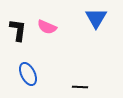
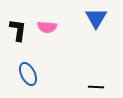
pink semicircle: rotated 18 degrees counterclockwise
black line: moved 16 px right
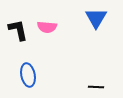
black L-shape: rotated 20 degrees counterclockwise
blue ellipse: moved 1 px down; rotated 15 degrees clockwise
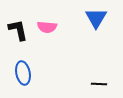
blue ellipse: moved 5 px left, 2 px up
black line: moved 3 px right, 3 px up
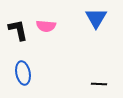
pink semicircle: moved 1 px left, 1 px up
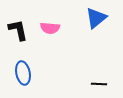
blue triangle: rotated 20 degrees clockwise
pink semicircle: moved 4 px right, 2 px down
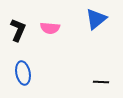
blue triangle: moved 1 px down
black L-shape: rotated 35 degrees clockwise
black line: moved 2 px right, 2 px up
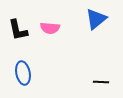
black L-shape: rotated 145 degrees clockwise
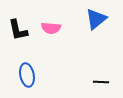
pink semicircle: moved 1 px right
blue ellipse: moved 4 px right, 2 px down
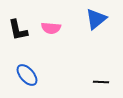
blue ellipse: rotated 30 degrees counterclockwise
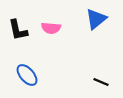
black line: rotated 21 degrees clockwise
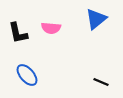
black L-shape: moved 3 px down
